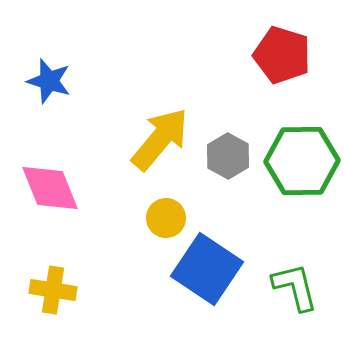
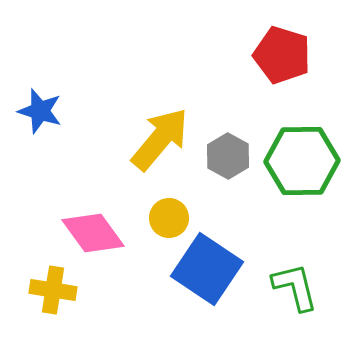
blue star: moved 9 px left, 30 px down
pink diamond: moved 43 px right, 45 px down; rotated 14 degrees counterclockwise
yellow circle: moved 3 px right
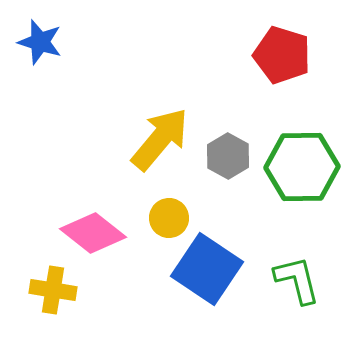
blue star: moved 69 px up
green hexagon: moved 6 px down
pink diamond: rotated 16 degrees counterclockwise
green L-shape: moved 2 px right, 7 px up
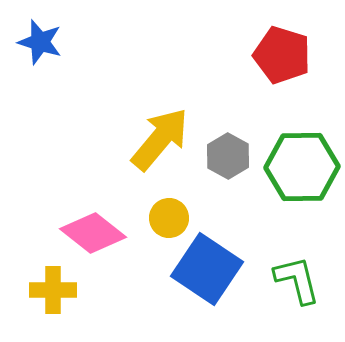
yellow cross: rotated 9 degrees counterclockwise
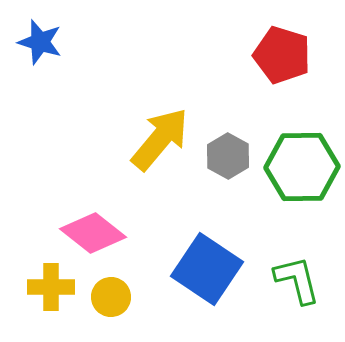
yellow circle: moved 58 px left, 79 px down
yellow cross: moved 2 px left, 3 px up
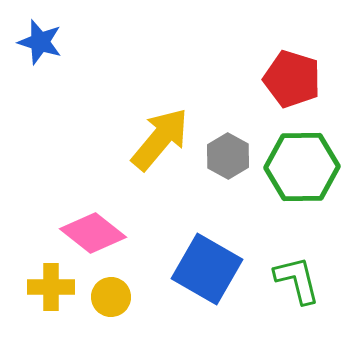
red pentagon: moved 10 px right, 24 px down
blue square: rotated 4 degrees counterclockwise
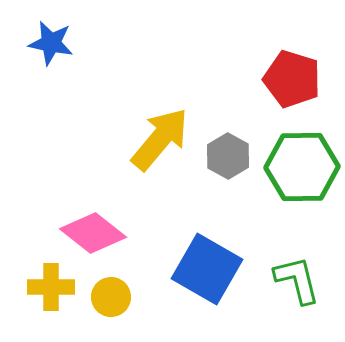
blue star: moved 11 px right, 1 px down; rotated 6 degrees counterclockwise
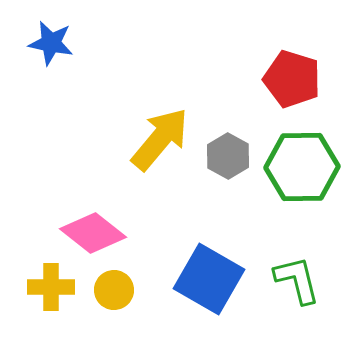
blue square: moved 2 px right, 10 px down
yellow circle: moved 3 px right, 7 px up
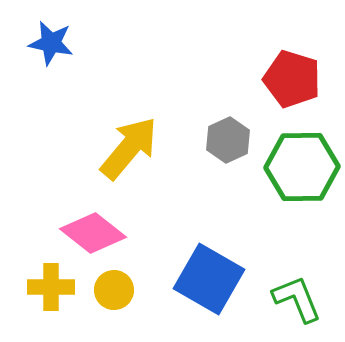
yellow arrow: moved 31 px left, 9 px down
gray hexagon: moved 16 px up; rotated 6 degrees clockwise
green L-shape: moved 19 px down; rotated 8 degrees counterclockwise
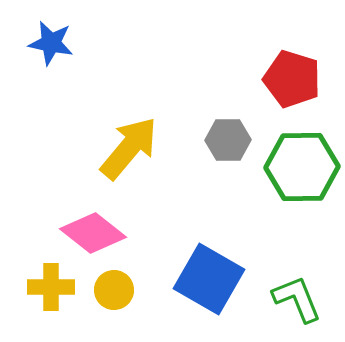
gray hexagon: rotated 24 degrees clockwise
